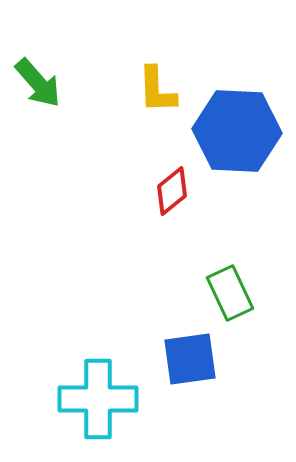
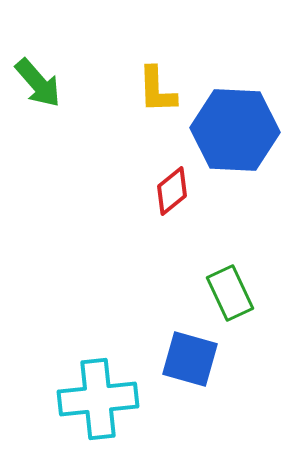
blue hexagon: moved 2 px left, 1 px up
blue square: rotated 24 degrees clockwise
cyan cross: rotated 6 degrees counterclockwise
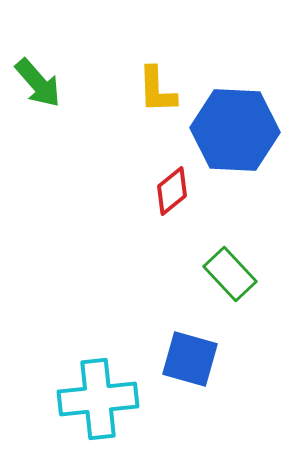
green rectangle: moved 19 px up; rotated 18 degrees counterclockwise
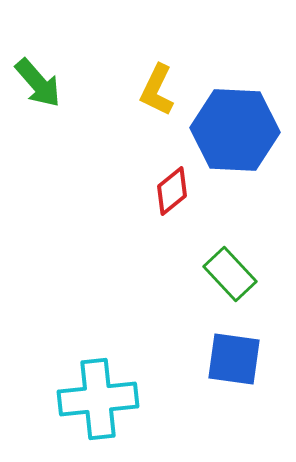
yellow L-shape: rotated 28 degrees clockwise
blue square: moved 44 px right; rotated 8 degrees counterclockwise
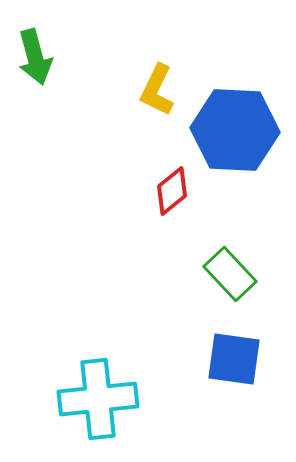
green arrow: moved 3 px left, 26 px up; rotated 26 degrees clockwise
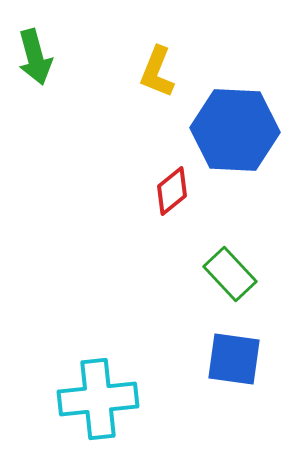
yellow L-shape: moved 18 px up; rotated 4 degrees counterclockwise
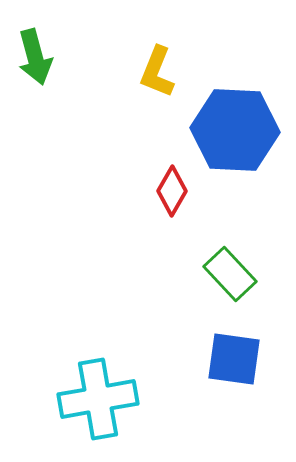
red diamond: rotated 21 degrees counterclockwise
cyan cross: rotated 4 degrees counterclockwise
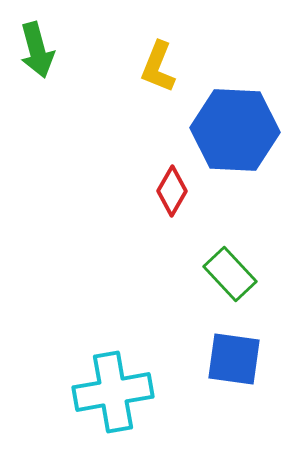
green arrow: moved 2 px right, 7 px up
yellow L-shape: moved 1 px right, 5 px up
cyan cross: moved 15 px right, 7 px up
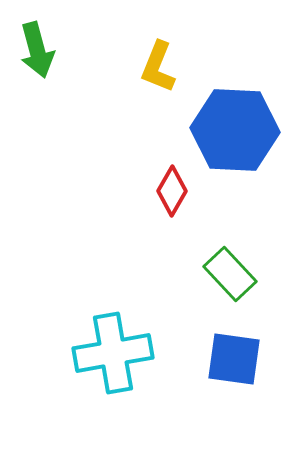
cyan cross: moved 39 px up
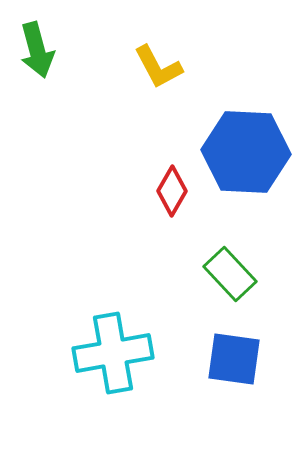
yellow L-shape: rotated 50 degrees counterclockwise
blue hexagon: moved 11 px right, 22 px down
